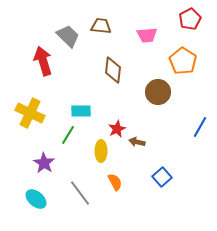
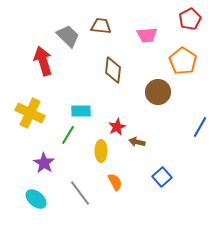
red star: moved 2 px up
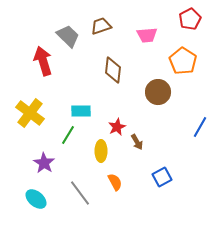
brown trapezoid: rotated 25 degrees counterclockwise
yellow cross: rotated 12 degrees clockwise
brown arrow: rotated 133 degrees counterclockwise
blue square: rotated 12 degrees clockwise
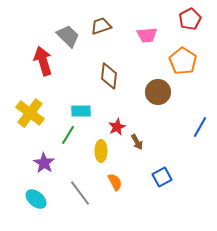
brown diamond: moved 4 px left, 6 px down
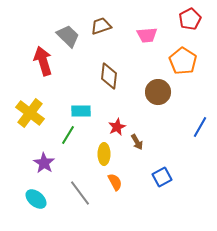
yellow ellipse: moved 3 px right, 3 px down
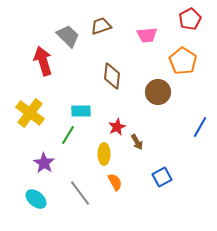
brown diamond: moved 3 px right
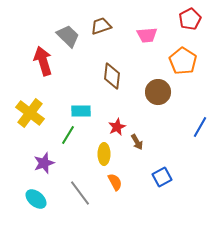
purple star: rotated 20 degrees clockwise
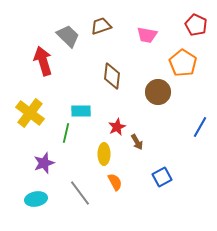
red pentagon: moved 6 px right, 6 px down; rotated 20 degrees counterclockwise
pink trapezoid: rotated 15 degrees clockwise
orange pentagon: moved 2 px down
green line: moved 2 px left, 2 px up; rotated 18 degrees counterclockwise
cyan ellipse: rotated 50 degrees counterclockwise
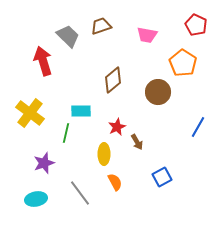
brown diamond: moved 1 px right, 4 px down; rotated 44 degrees clockwise
blue line: moved 2 px left
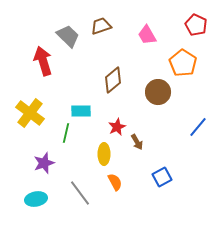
pink trapezoid: rotated 50 degrees clockwise
blue line: rotated 10 degrees clockwise
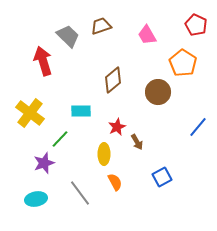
green line: moved 6 px left, 6 px down; rotated 30 degrees clockwise
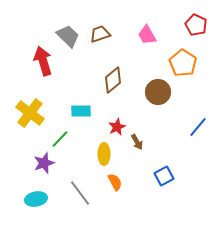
brown trapezoid: moved 1 px left, 8 px down
blue square: moved 2 px right, 1 px up
